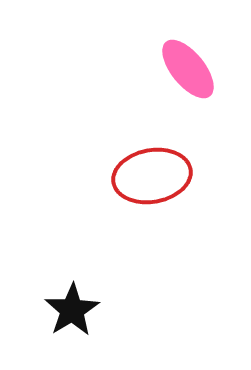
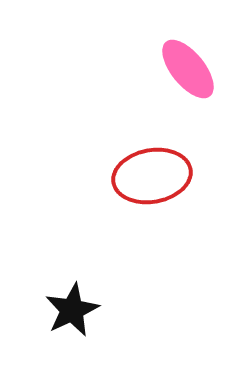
black star: rotated 6 degrees clockwise
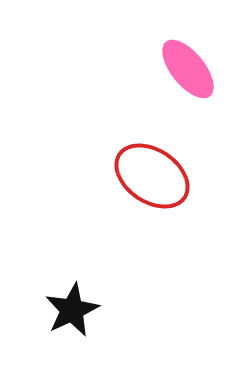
red ellipse: rotated 44 degrees clockwise
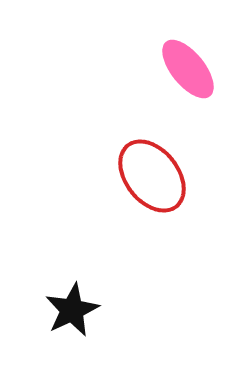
red ellipse: rotated 18 degrees clockwise
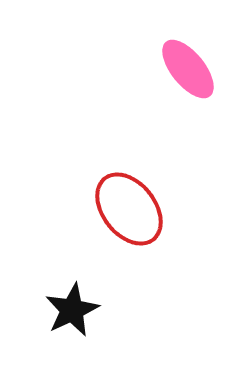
red ellipse: moved 23 px left, 33 px down
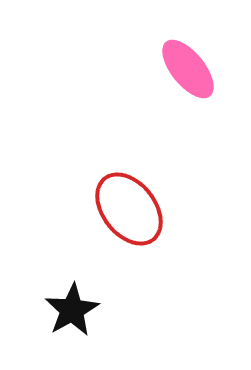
black star: rotated 4 degrees counterclockwise
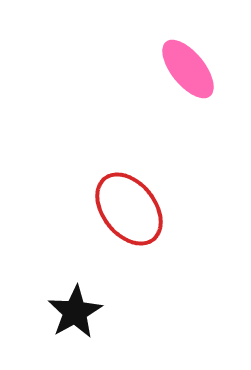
black star: moved 3 px right, 2 px down
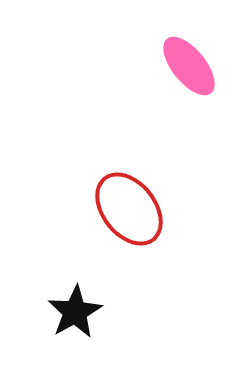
pink ellipse: moved 1 px right, 3 px up
